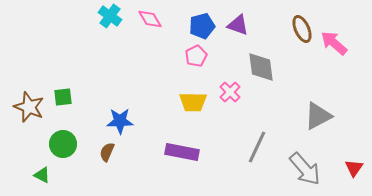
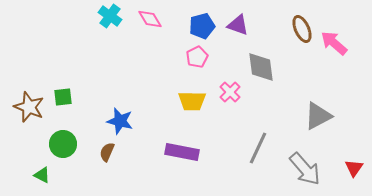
pink pentagon: moved 1 px right, 1 px down
yellow trapezoid: moved 1 px left, 1 px up
blue star: rotated 16 degrees clockwise
gray line: moved 1 px right, 1 px down
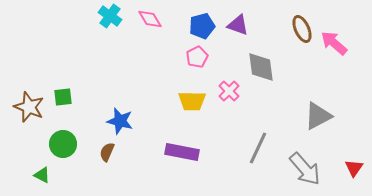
pink cross: moved 1 px left, 1 px up
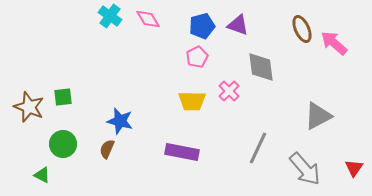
pink diamond: moved 2 px left
brown semicircle: moved 3 px up
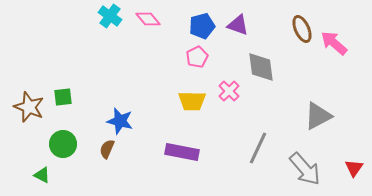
pink diamond: rotated 10 degrees counterclockwise
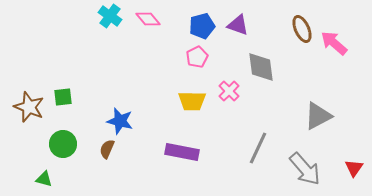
green triangle: moved 2 px right, 4 px down; rotated 12 degrees counterclockwise
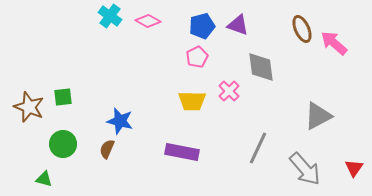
pink diamond: moved 2 px down; rotated 20 degrees counterclockwise
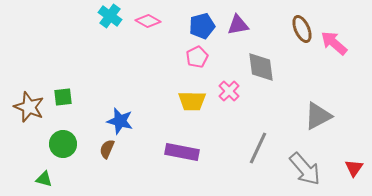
purple triangle: rotated 30 degrees counterclockwise
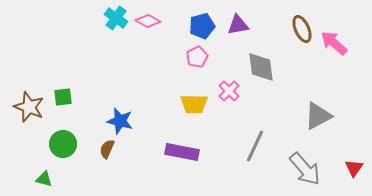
cyan cross: moved 6 px right, 2 px down
yellow trapezoid: moved 2 px right, 3 px down
gray line: moved 3 px left, 2 px up
